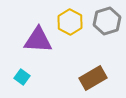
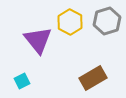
purple triangle: rotated 48 degrees clockwise
cyan square: moved 4 px down; rotated 28 degrees clockwise
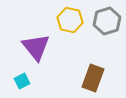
yellow hexagon: moved 2 px up; rotated 15 degrees counterclockwise
purple triangle: moved 2 px left, 7 px down
brown rectangle: rotated 40 degrees counterclockwise
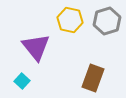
cyan square: rotated 21 degrees counterclockwise
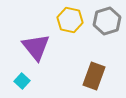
brown rectangle: moved 1 px right, 2 px up
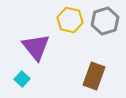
gray hexagon: moved 2 px left
cyan square: moved 2 px up
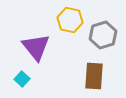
gray hexagon: moved 2 px left, 14 px down
brown rectangle: rotated 16 degrees counterclockwise
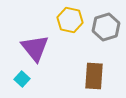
gray hexagon: moved 3 px right, 8 px up
purple triangle: moved 1 px left, 1 px down
